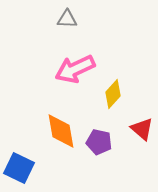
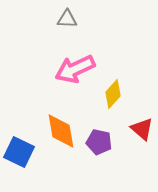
blue square: moved 16 px up
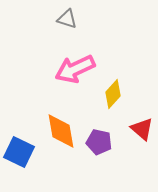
gray triangle: rotated 15 degrees clockwise
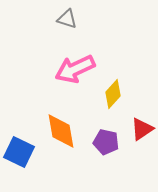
red triangle: rotated 45 degrees clockwise
purple pentagon: moved 7 px right
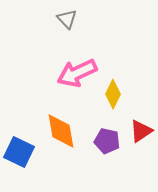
gray triangle: rotated 30 degrees clockwise
pink arrow: moved 2 px right, 4 px down
yellow diamond: rotated 16 degrees counterclockwise
red triangle: moved 1 px left, 2 px down
purple pentagon: moved 1 px right, 1 px up
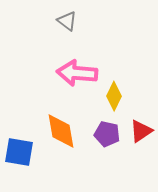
gray triangle: moved 2 px down; rotated 10 degrees counterclockwise
pink arrow: rotated 30 degrees clockwise
yellow diamond: moved 1 px right, 2 px down
purple pentagon: moved 7 px up
blue square: rotated 16 degrees counterclockwise
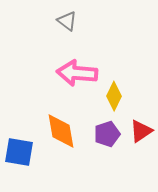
purple pentagon: rotated 30 degrees counterclockwise
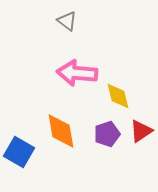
yellow diamond: moved 4 px right; rotated 40 degrees counterclockwise
blue square: rotated 20 degrees clockwise
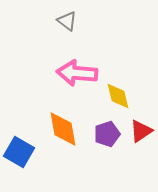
orange diamond: moved 2 px right, 2 px up
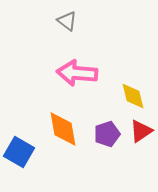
yellow diamond: moved 15 px right
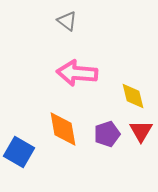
red triangle: rotated 25 degrees counterclockwise
